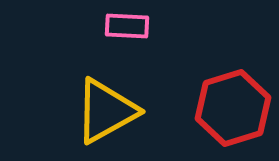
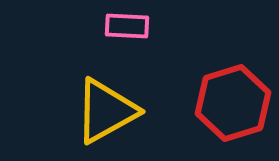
red hexagon: moved 5 px up
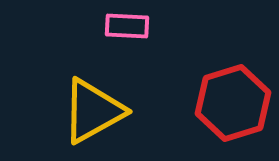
yellow triangle: moved 13 px left
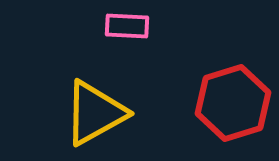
yellow triangle: moved 2 px right, 2 px down
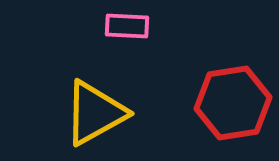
red hexagon: rotated 8 degrees clockwise
